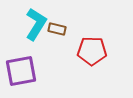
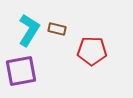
cyan L-shape: moved 7 px left, 6 px down
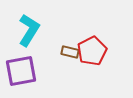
brown rectangle: moved 13 px right, 23 px down
red pentagon: rotated 28 degrees counterclockwise
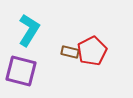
purple square: rotated 24 degrees clockwise
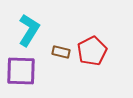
brown rectangle: moved 9 px left
purple square: rotated 12 degrees counterclockwise
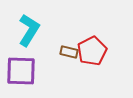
brown rectangle: moved 8 px right
